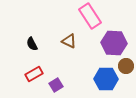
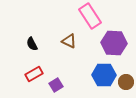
brown circle: moved 16 px down
blue hexagon: moved 2 px left, 4 px up
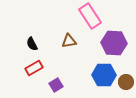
brown triangle: rotated 35 degrees counterclockwise
red rectangle: moved 6 px up
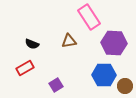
pink rectangle: moved 1 px left, 1 px down
black semicircle: rotated 40 degrees counterclockwise
red rectangle: moved 9 px left
brown circle: moved 1 px left, 4 px down
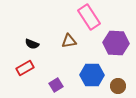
purple hexagon: moved 2 px right
blue hexagon: moved 12 px left
brown circle: moved 7 px left
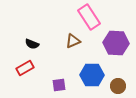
brown triangle: moved 4 px right; rotated 14 degrees counterclockwise
purple square: moved 3 px right; rotated 24 degrees clockwise
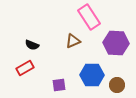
black semicircle: moved 1 px down
brown circle: moved 1 px left, 1 px up
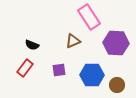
red rectangle: rotated 24 degrees counterclockwise
purple square: moved 15 px up
